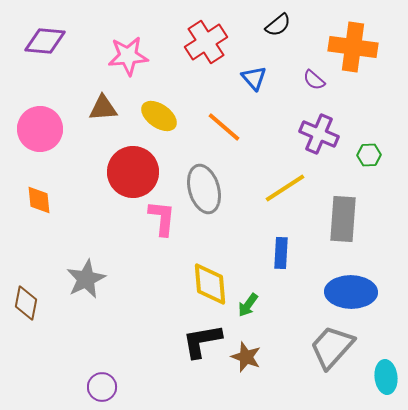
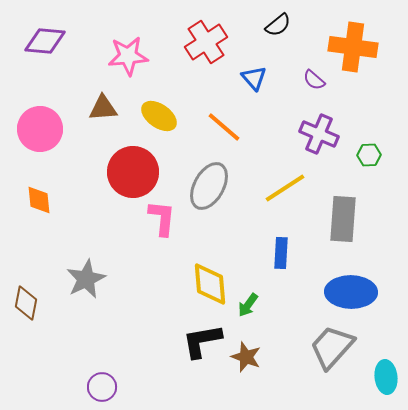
gray ellipse: moved 5 px right, 3 px up; rotated 45 degrees clockwise
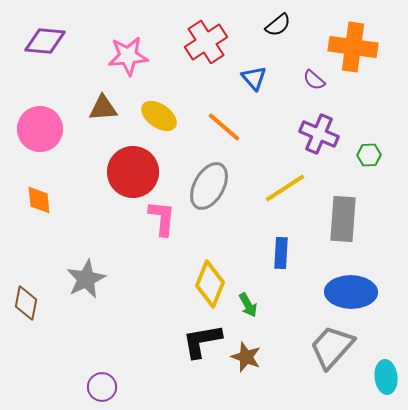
yellow diamond: rotated 27 degrees clockwise
green arrow: rotated 65 degrees counterclockwise
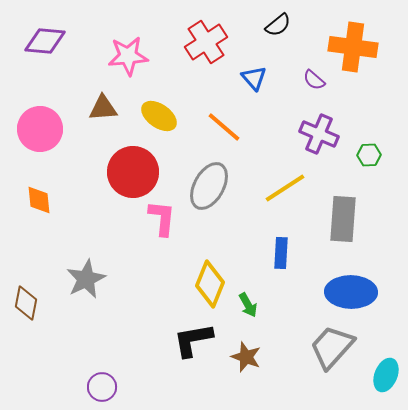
black L-shape: moved 9 px left, 1 px up
cyan ellipse: moved 2 px up; rotated 28 degrees clockwise
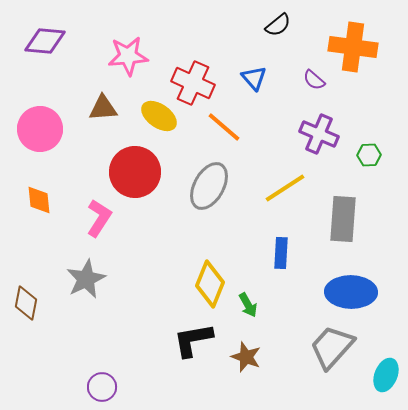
red cross: moved 13 px left, 41 px down; rotated 33 degrees counterclockwise
red circle: moved 2 px right
pink L-shape: moved 63 px left; rotated 27 degrees clockwise
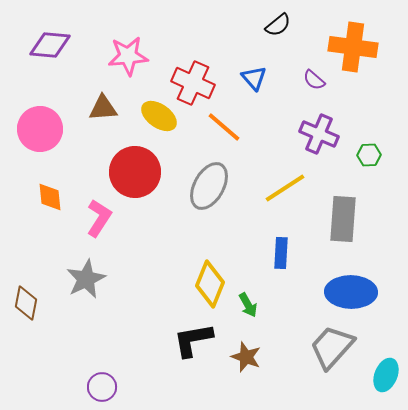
purple diamond: moved 5 px right, 4 px down
orange diamond: moved 11 px right, 3 px up
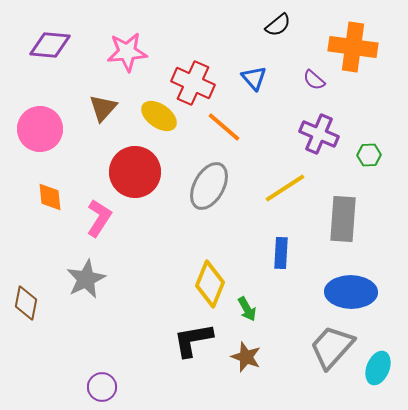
pink star: moved 1 px left, 4 px up
brown triangle: rotated 44 degrees counterclockwise
green arrow: moved 1 px left, 4 px down
cyan ellipse: moved 8 px left, 7 px up
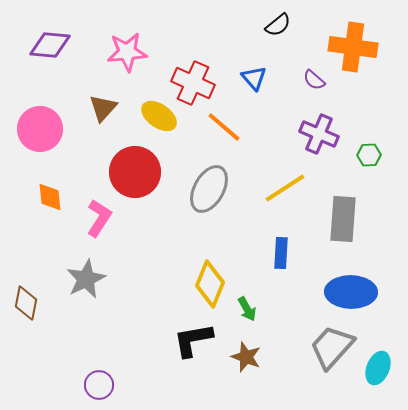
gray ellipse: moved 3 px down
purple circle: moved 3 px left, 2 px up
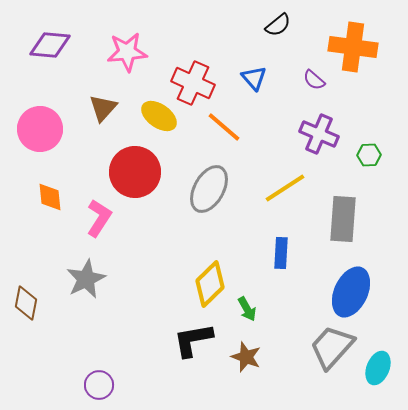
yellow diamond: rotated 24 degrees clockwise
blue ellipse: rotated 66 degrees counterclockwise
